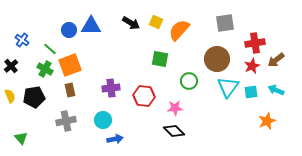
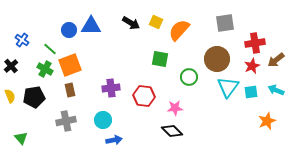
green circle: moved 4 px up
black diamond: moved 2 px left
blue arrow: moved 1 px left, 1 px down
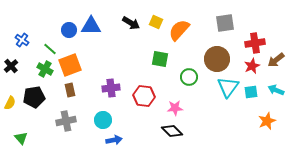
yellow semicircle: moved 7 px down; rotated 48 degrees clockwise
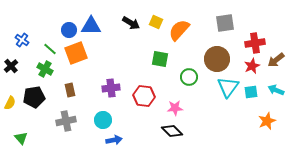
orange square: moved 6 px right, 12 px up
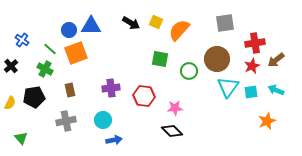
green circle: moved 6 px up
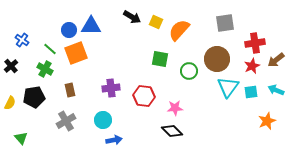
black arrow: moved 1 px right, 6 px up
gray cross: rotated 18 degrees counterclockwise
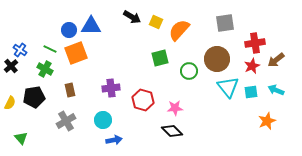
blue cross: moved 2 px left, 10 px down
green line: rotated 16 degrees counterclockwise
green square: moved 1 px up; rotated 24 degrees counterclockwise
cyan triangle: rotated 15 degrees counterclockwise
red hexagon: moved 1 px left, 4 px down; rotated 10 degrees clockwise
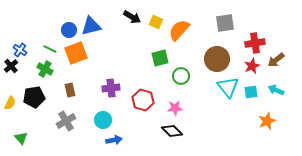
blue triangle: rotated 15 degrees counterclockwise
green circle: moved 8 px left, 5 px down
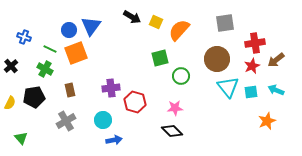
blue triangle: rotated 40 degrees counterclockwise
blue cross: moved 4 px right, 13 px up; rotated 16 degrees counterclockwise
red hexagon: moved 8 px left, 2 px down
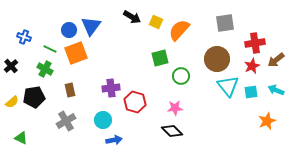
cyan triangle: moved 1 px up
yellow semicircle: moved 2 px right, 1 px up; rotated 24 degrees clockwise
green triangle: rotated 24 degrees counterclockwise
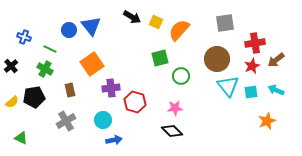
blue triangle: rotated 15 degrees counterclockwise
orange square: moved 16 px right, 11 px down; rotated 15 degrees counterclockwise
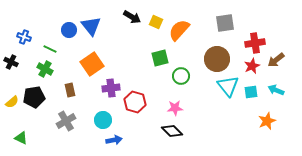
black cross: moved 4 px up; rotated 24 degrees counterclockwise
